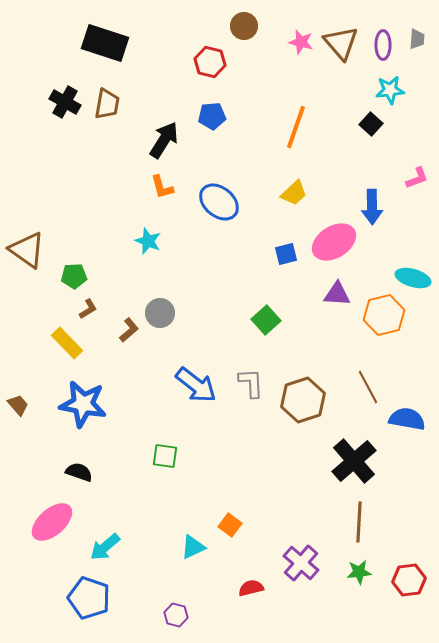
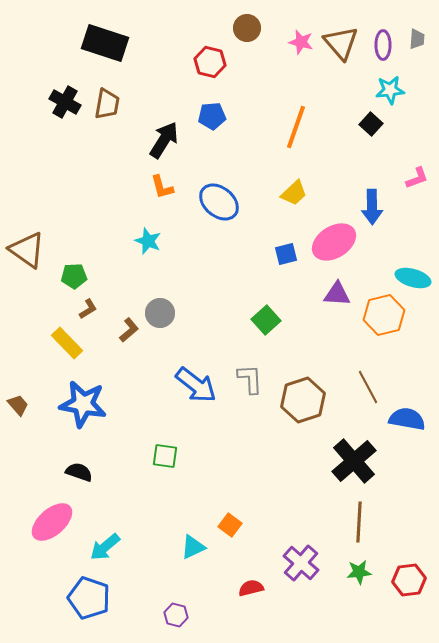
brown circle at (244, 26): moved 3 px right, 2 px down
gray L-shape at (251, 383): moved 1 px left, 4 px up
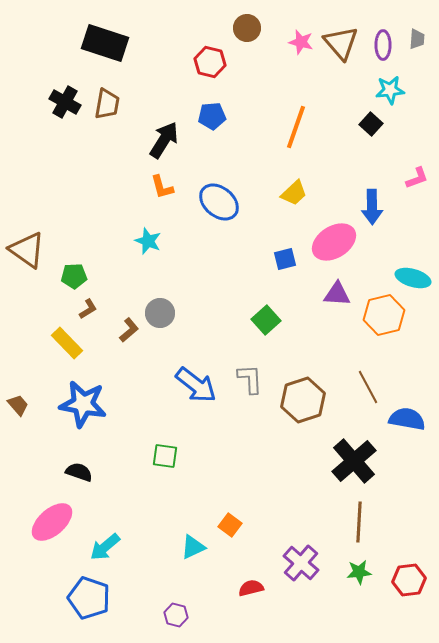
blue square at (286, 254): moved 1 px left, 5 px down
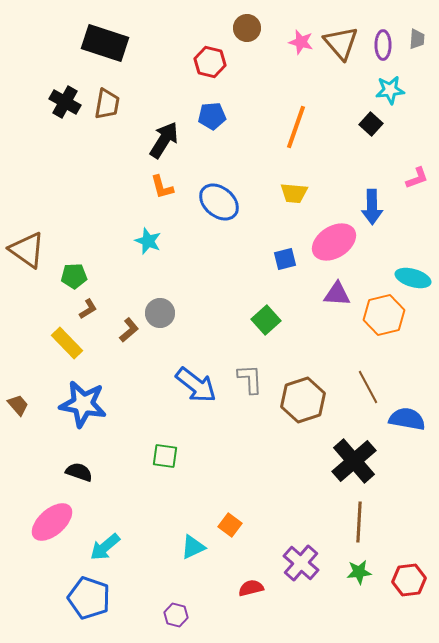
yellow trapezoid at (294, 193): rotated 48 degrees clockwise
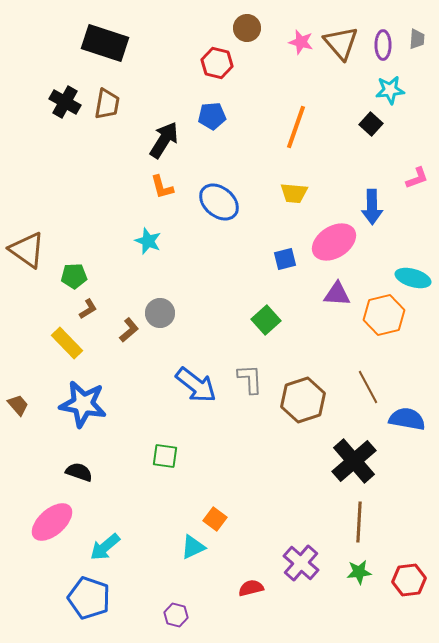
red hexagon at (210, 62): moved 7 px right, 1 px down
orange square at (230, 525): moved 15 px left, 6 px up
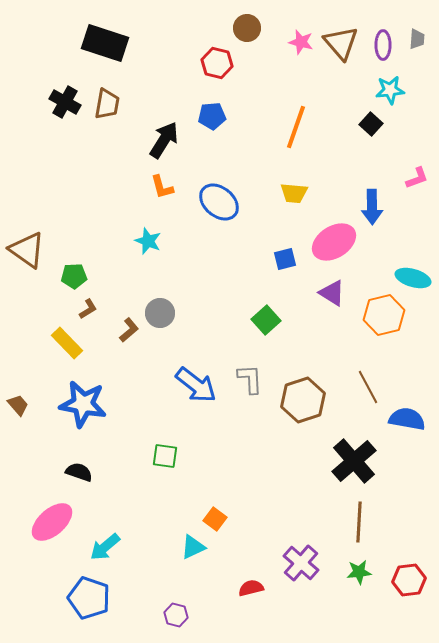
purple triangle at (337, 294): moved 5 px left, 1 px up; rotated 28 degrees clockwise
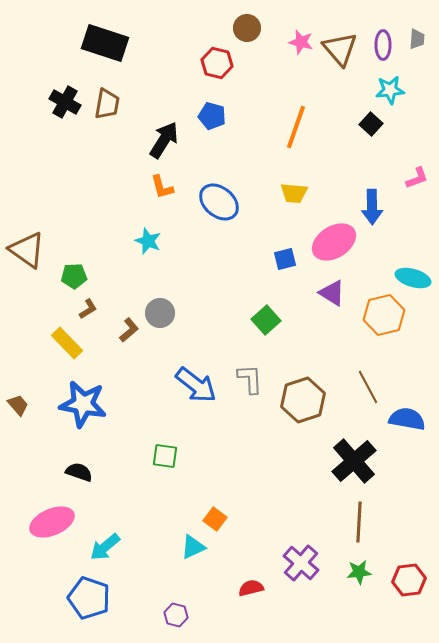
brown triangle at (341, 43): moved 1 px left, 6 px down
blue pentagon at (212, 116): rotated 20 degrees clockwise
pink ellipse at (52, 522): rotated 18 degrees clockwise
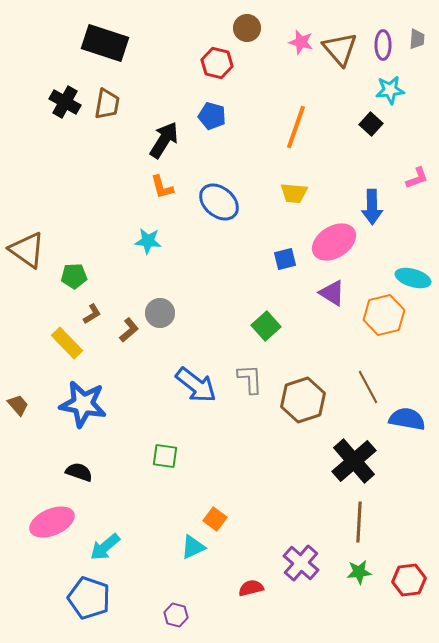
cyan star at (148, 241): rotated 16 degrees counterclockwise
brown L-shape at (88, 309): moved 4 px right, 5 px down
green square at (266, 320): moved 6 px down
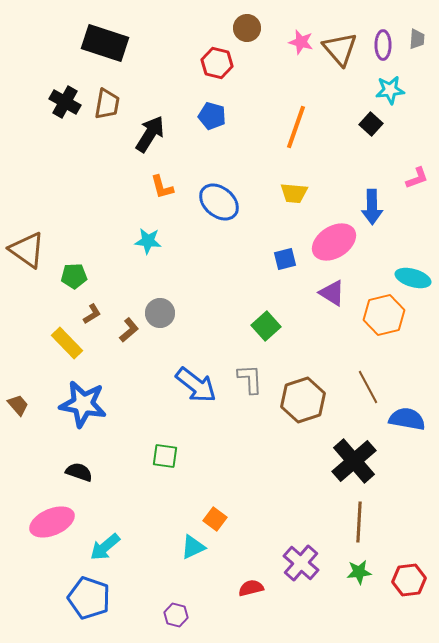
black arrow at (164, 140): moved 14 px left, 6 px up
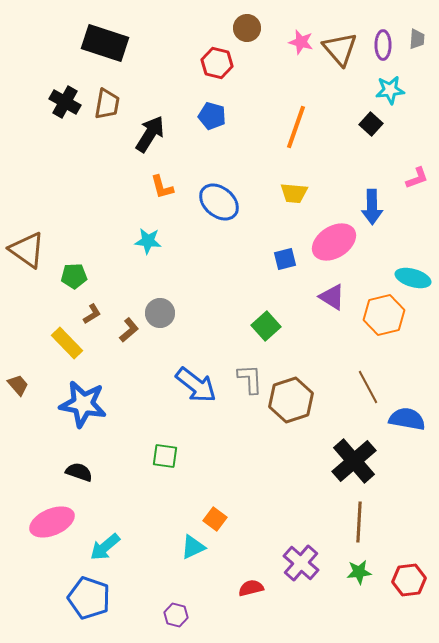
purple triangle at (332, 293): moved 4 px down
brown hexagon at (303, 400): moved 12 px left
brown trapezoid at (18, 405): moved 20 px up
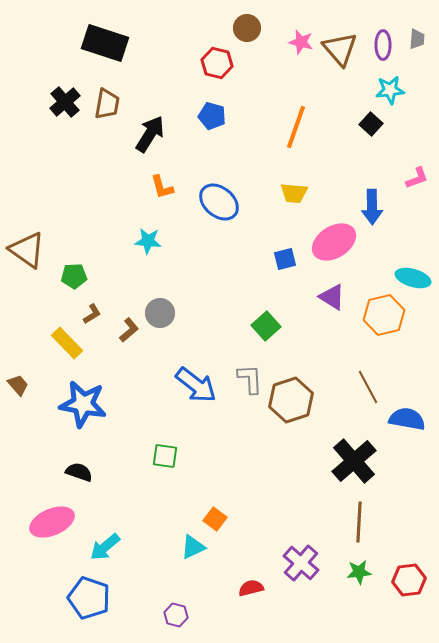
black cross at (65, 102): rotated 20 degrees clockwise
